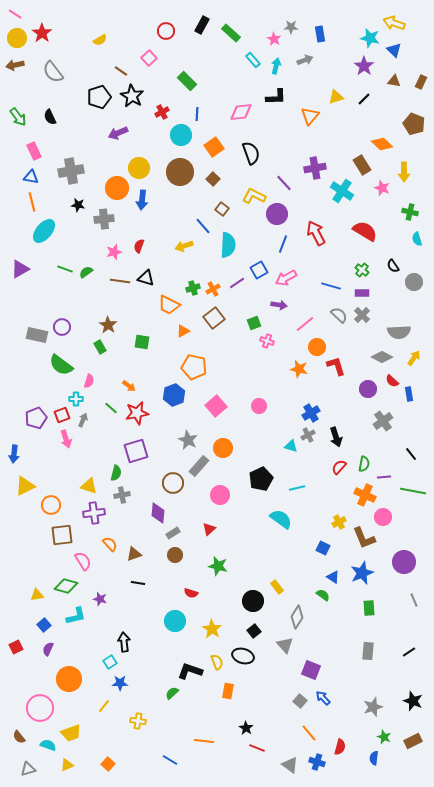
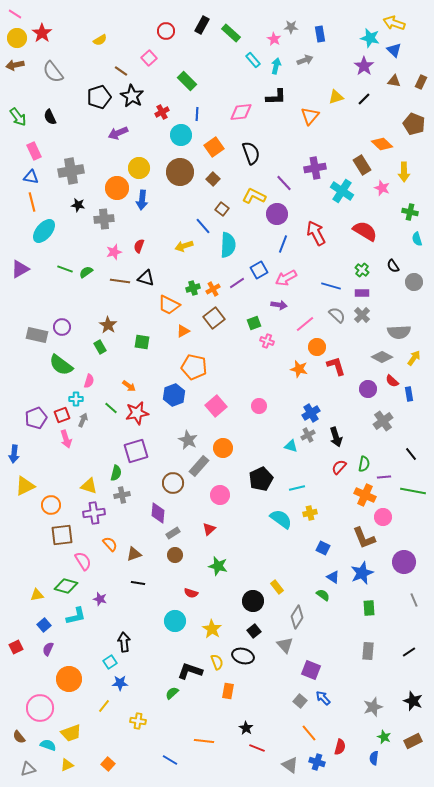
gray semicircle at (339, 315): moved 2 px left
yellow cross at (339, 522): moved 29 px left, 9 px up; rotated 16 degrees clockwise
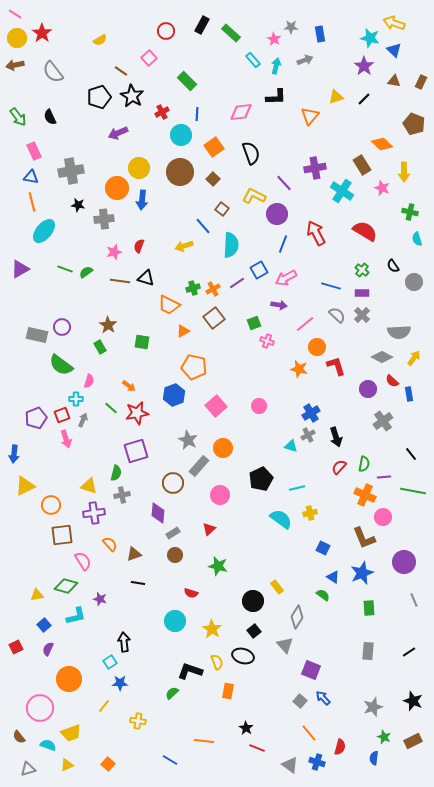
cyan semicircle at (228, 245): moved 3 px right
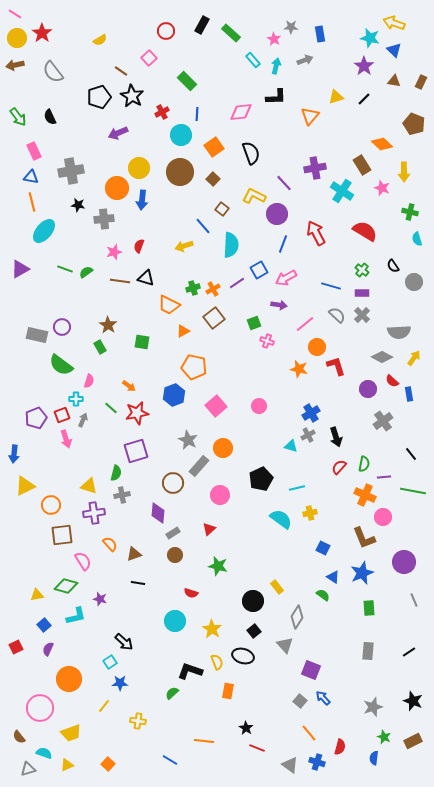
black arrow at (124, 642): rotated 138 degrees clockwise
cyan semicircle at (48, 745): moved 4 px left, 8 px down
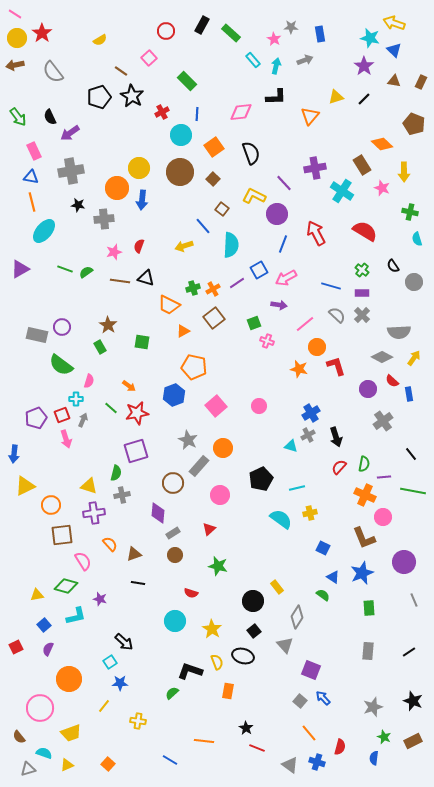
purple arrow at (118, 133): moved 48 px left; rotated 12 degrees counterclockwise
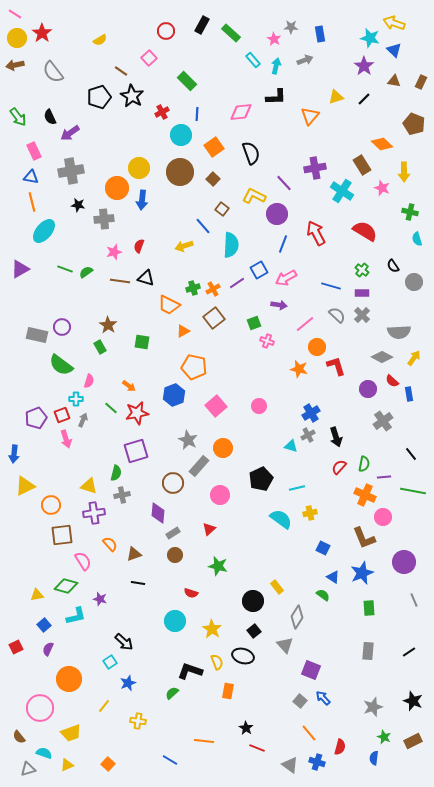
blue star at (120, 683): moved 8 px right; rotated 21 degrees counterclockwise
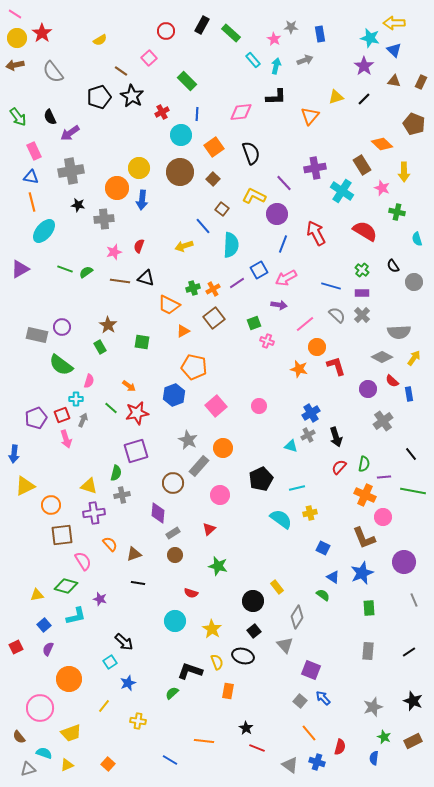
yellow arrow at (394, 23): rotated 20 degrees counterclockwise
green cross at (410, 212): moved 13 px left
